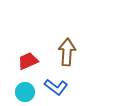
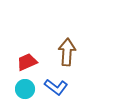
red trapezoid: moved 1 px left, 1 px down
cyan circle: moved 3 px up
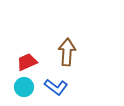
cyan circle: moved 1 px left, 2 px up
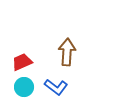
red trapezoid: moved 5 px left
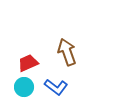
brown arrow: rotated 24 degrees counterclockwise
red trapezoid: moved 6 px right, 1 px down
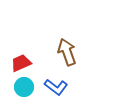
red trapezoid: moved 7 px left
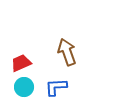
blue L-shape: rotated 140 degrees clockwise
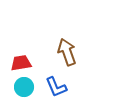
red trapezoid: rotated 15 degrees clockwise
blue L-shape: rotated 110 degrees counterclockwise
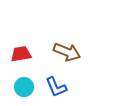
brown arrow: rotated 132 degrees clockwise
red trapezoid: moved 9 px up
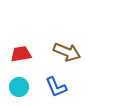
cyan circle: moved 5 px left
